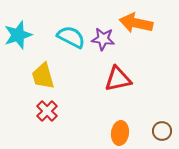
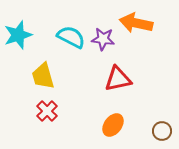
orange ellipse: moved 7 px left, 8 px up; rotated 30 degrees clockwise
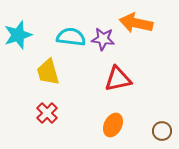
cyan semicircle: rotated 20 degrees counterclockwise
yellow trapezoid: moved 5 px right, 4 px up
red cross: moved 2 px down
orange ellipse: rotated 10 degrees counterclockwise
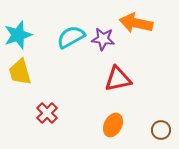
cyan semicircle: rotated 36 degrees counterclockwise
yellow trapezoid: moved 28 px left
brown circle: moved 1 px left, 1 px up
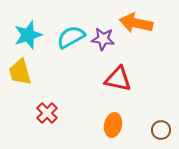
cyan star: moved 10 px right
red triangle: rotated 24 degrees clockwise
orange ellipse: rotated 15 degrees counterclockwise
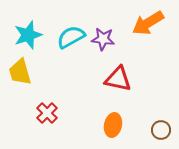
orange arrow: moved 12 px right; rotated 44 degrees counterclockwise
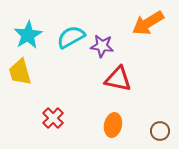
cyan star: rotated 12 degrees counterclockwise
purple star: moved 1 px left, 7 px down
red cross: moved 6 px right, 5 px down
brown circle: moved 1 px left, 1 px down
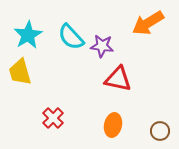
cyan semicircle: rotated 104 degrees counterclockwise
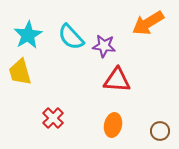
purple star: moved 2 px right
red triangle: moved 1 px left, 1 px down; rotated 8 degrees counterclockwise
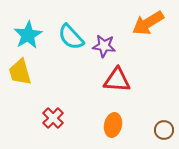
brown circle: moved 4 px right, 1 px up
